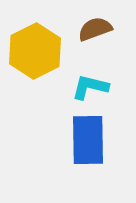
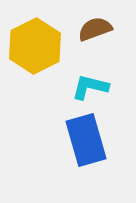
yellow hexagon: moved 5 px up
blue rectangle: moved 2 px left; rotated 15 degrees counterclockwise
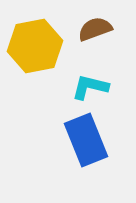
yellow hexagon: rotated 16 degrees clockwise
blue rectangle: rotated 6 degrees counterclockwise
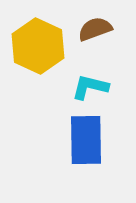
yellow hexagon: moved 3 px right; rotated 24 degrees counterclockwise
blue rectangle: rotated 21 degrees clockwise
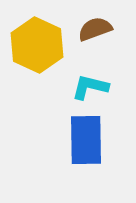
yellow hexagon: moved 1 px left, 1 px up
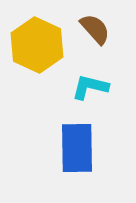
brown semicircle: rotated 68 degrees clockwise
blue rectangle: moved 9 px left, 8 px down
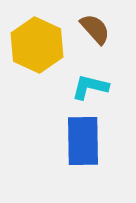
blue rectangle: moved 6 px right, 7 px up
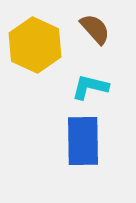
yellow hexagon: moved 2 px left
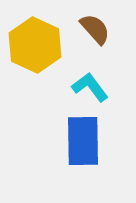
cyan L-shape: rotated 39 degrees clockwise
